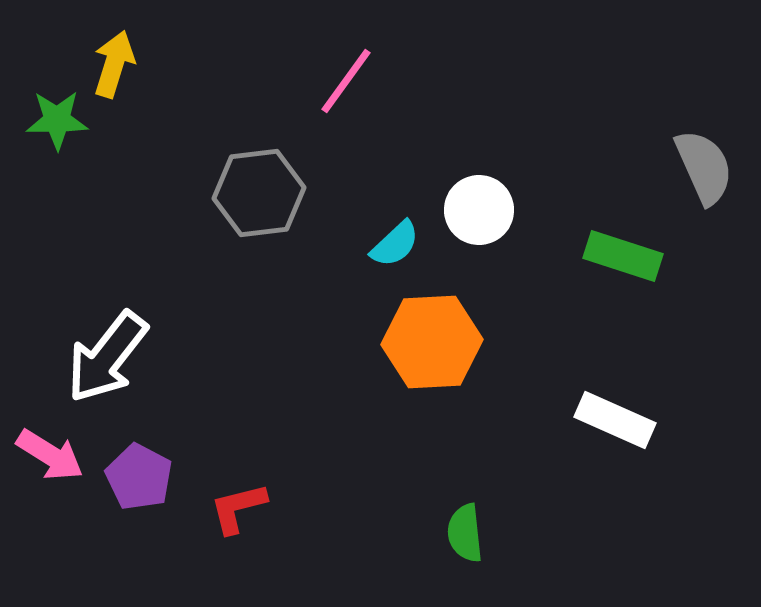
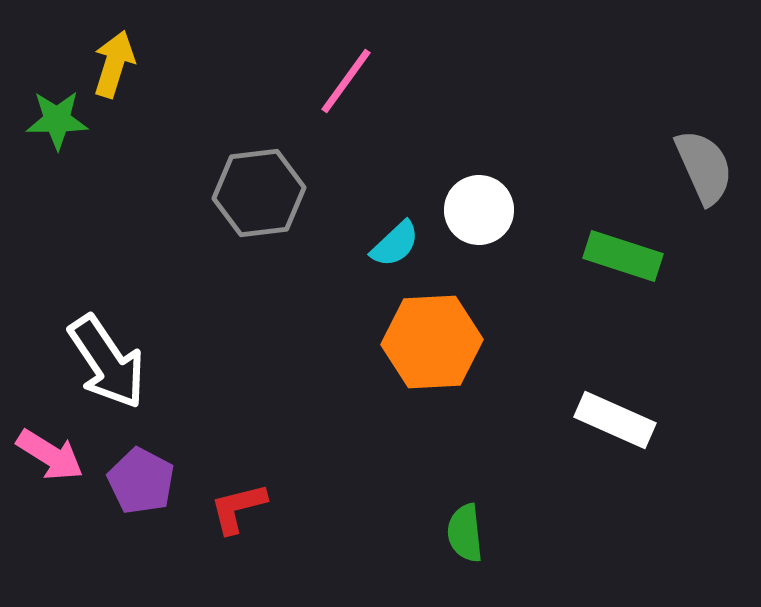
white arrow: moved 5 px down; rotated 72 degrees counterclockwise
purple pentagon: moved 2 px right, 4 px down
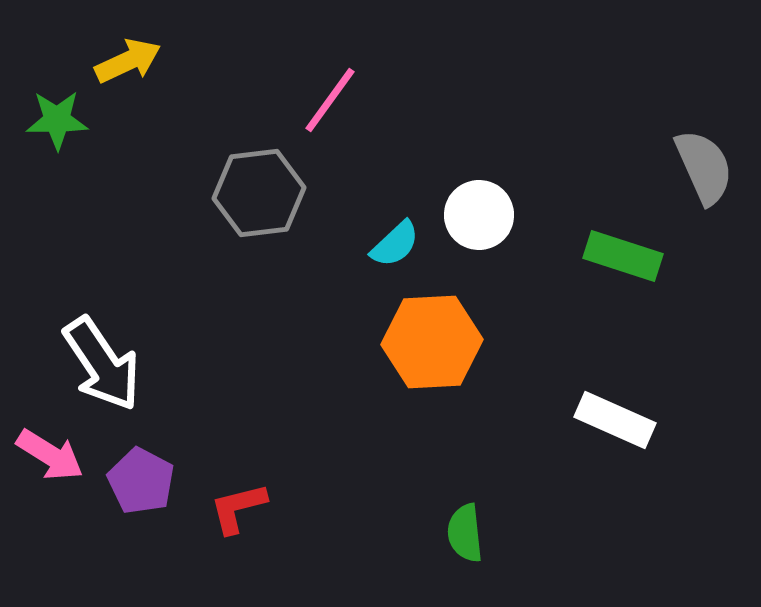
yellow arrow: moved 14 px right, 3 px up; rotated 48 degrees clockwise
pink line: moved 16 px left, 19 px down
white circle: moved 5 px down
white arrow: moved 5 px left, 2 px down
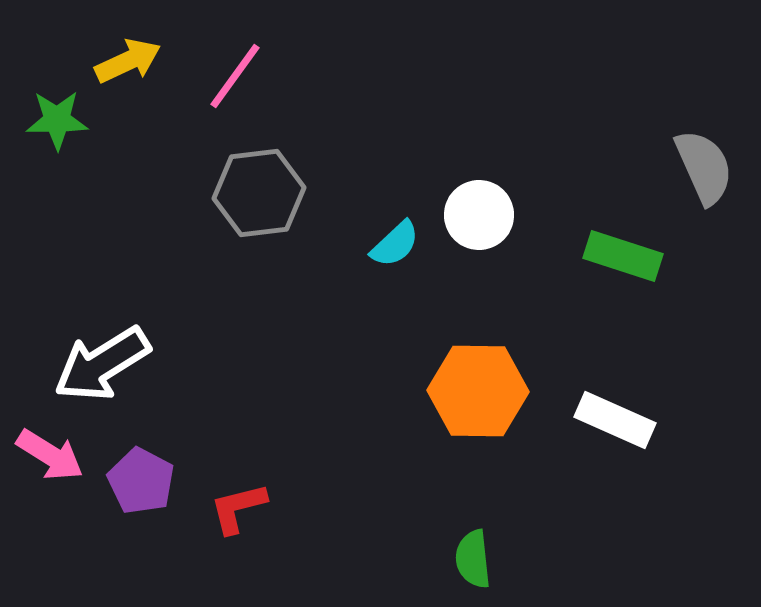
pink line: moved 95 px left, 24 px up
orange hexagon: moved 46 px right, 49 px down; rotated 4 degrees clockwise
white arrow: rotated 92 degrees clockwise
green semicircle: moved 8 px right, 26 px down
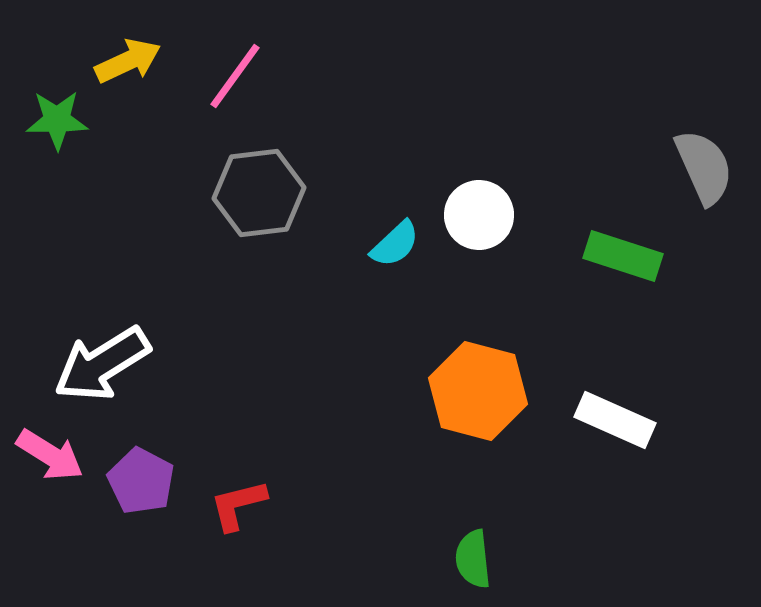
orange hexagon: rotated 14 degrees clockwise
red L-shape: moved 3 px up
